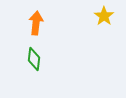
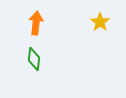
yellow star: moved 4 px left, 6 px down
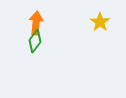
green diamond: moved 1 px right, 18 px up; rotated 30 degrees clockwise
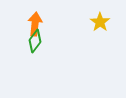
orange arrow: moved 1 px left, 1 px down
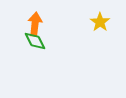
green diamond: rotated 65 degrees counterclockwise
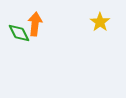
green diamond: moved 16 px left, 8 px up
